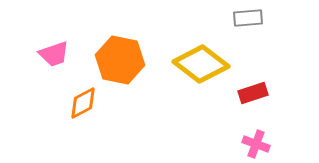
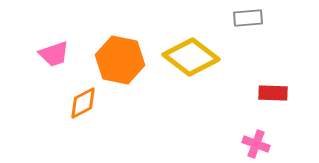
yellow diamond: moved 10 px left, 7 px up
red rectangle: moved 20 px right; rotated 20 degrees clockwise
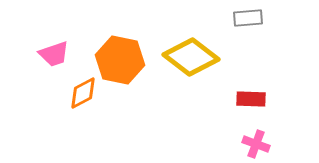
red rectangle: moved 22 px left, 6 px down
orange diamond: moved 10 px up
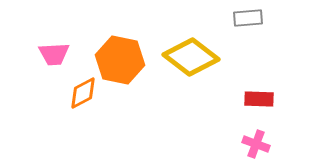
pink trapezoid: rotated 16 degrees clockwise
red rectangle: moved 8 px right
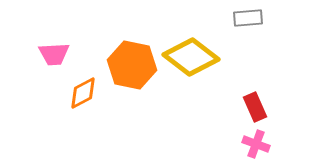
orange hexagon: moved 12 px right, 5 px down
red rectangle: moved 4 px left, 8 px down; rotated 64 degrees clockwise
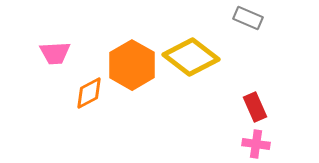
gray rectangle: rotated 28 degrees clockwise
pink trapezoid: moved 1 px right, 1 px up
orange hexagon: rotated 18 degrees clockwise
orange diamond: moved 6 px right
pink cross: rotated 12 degrees counterclockwise
